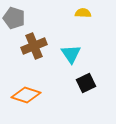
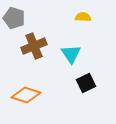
yellow semicircle: moved 4 px down
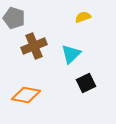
yellow semicircle: rotated 21 degrees counterclockwise
cyan triangle: rotated 20 degrees clockwise
orange diamond: rotated 8 degrees counterclockwise
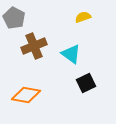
gray pentagon: rotated 10 degrees clockwise
cyan triangle: rotated 40 degrees counterclockwise
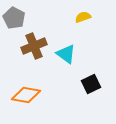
cyan triangle: moved 5 px left
black square: moved 5 px right, 1 px down
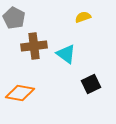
brown cross: rotated 15 degrees clockwise
orange diamond: moved 6 px left, 2 px up
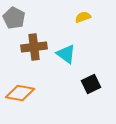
brown cross: moved 1 px down
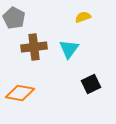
cyan triangle: moved 3 px right, 5 px up; rotated 30 degrees clockwise
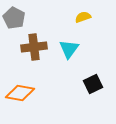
black square: moved 2 px right
